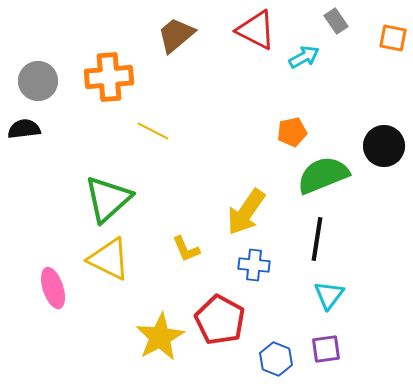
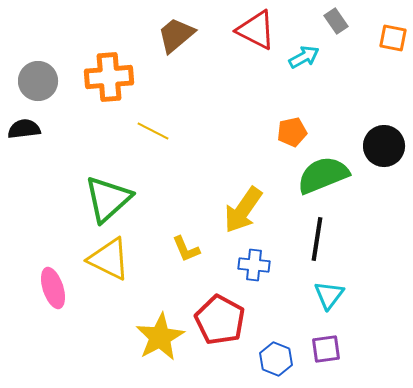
yellow arrow: moved 3 px left, 2 px up
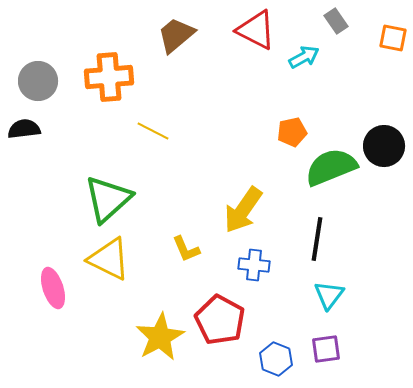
green semicircle: moved 8 px right, 8 px up
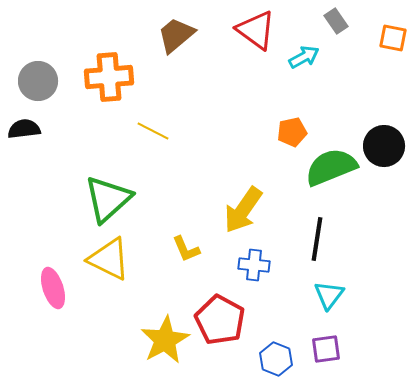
red triangle: rotated 9 degrees clockwise
yellow star: moved 5 px right, 3 px down
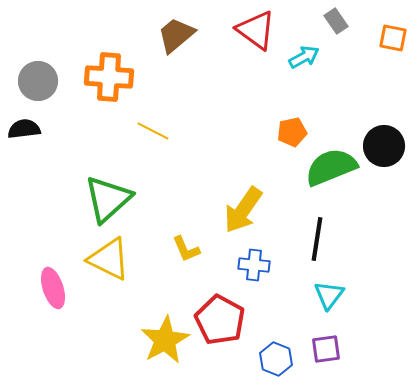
orange cross: rotated 9 degrees clockwise
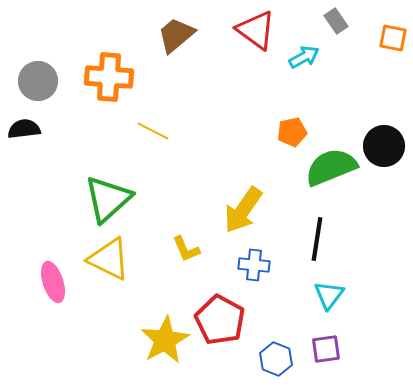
pink ellipse: moved 6 px up
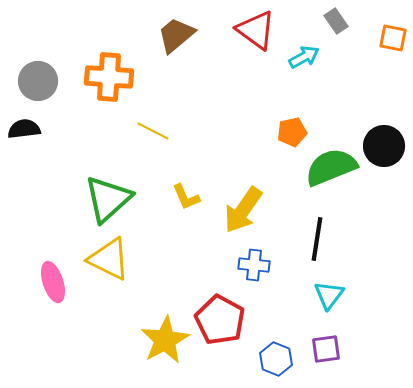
yellow L-shape: moved 52 px up
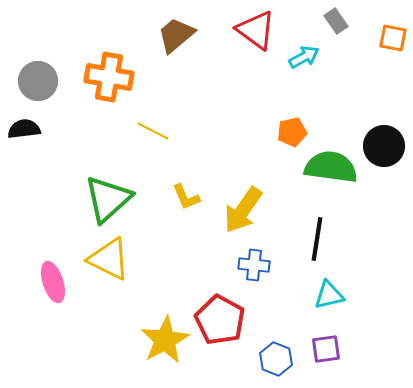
orange cross: rotated 6 degrees clockwise
green semicircle: rotated 30 degrees clockwise
cyan triangle: rotated 40 degrees clockwise
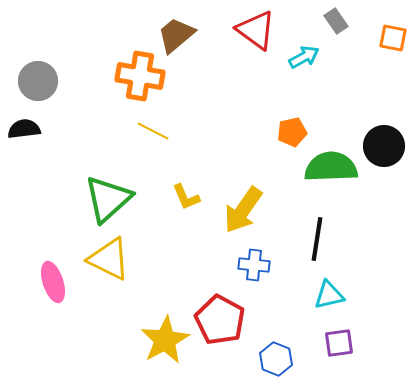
orange cross: moved 31 px right, 1 px up
green semicircle: rotated 10 degrees counterclockwise
purple square: moved 13 px right, 6 px up
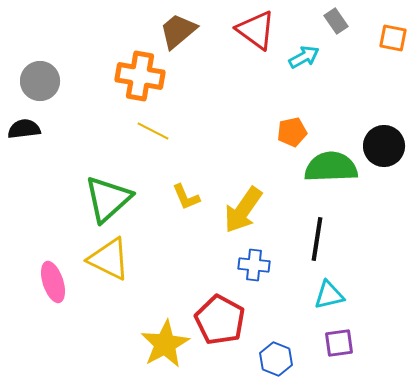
brown trapezoid: moved 2 px right, 4 px up
gray circle: moved 2 px right
yellow star: moved 4 px down
